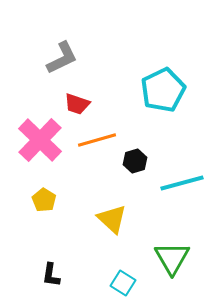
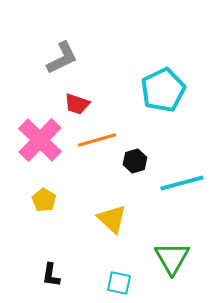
cyan square: moved 4 px left; rotated 20 degrees counterclockwise
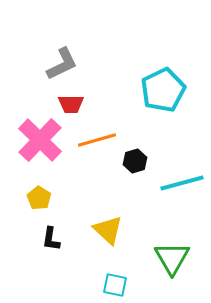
gray L-shape: moved 6 px down
red trapezoid: moved 6 px left; rotated 20 degrees counterclockwise
yellow pentagon: moved 5 px left, 2 px up
yellow triangle: moved 4 px left, 11 px down
black L-shape: moved 36 px up
cyan square: moved 4 px left, 2 px down
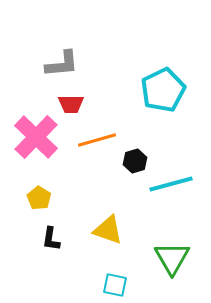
gray L-shape: rotated 21 degrees clockwise
pink cross: moved 4 px left, 3 px up
cyan line: moved 11 px left, 1 px down
yellow triangle: rotated 24 degrees counterclockwise
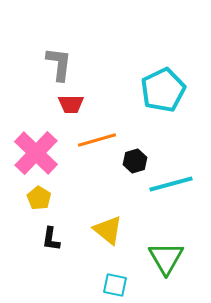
gray L-shape: moved 3 px left; rotated 78 degrees counterclockwise
pink cross: moved 16 px down
yellow triangle: rotated 20 degrees clockwise
green triangle: moved 6 px left
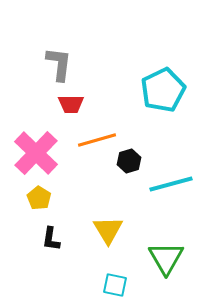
black hexagon: moved 6 px left
yellow triangle: rotated 20 degrees clockwise
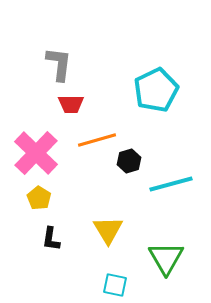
cyan pentagon: moved 7 px left
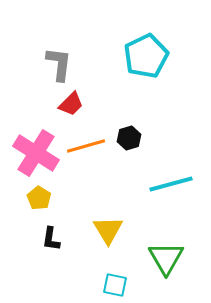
cyan pentagon: moved 10 px left, 34 px up
red trapezoid: rotated 44 degrees counterclockwise
orange line: moved 11 px left, 6 px down
pink cross: rotated 12 degrees counterclockwise
black hexagon: moved 23 px up
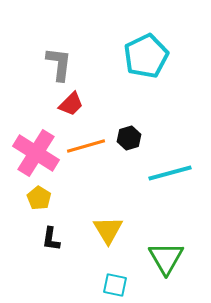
cyan line: moved 1 px left, 11 px up
